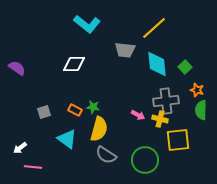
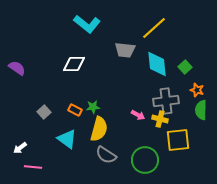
green star: rotated 16 degrees counterclockwise
gray square: rotated 24 degrees counterclockwise
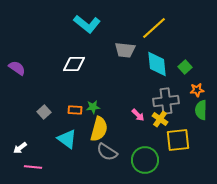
orange star: rotated 24 degrees counterclockwise
orange rectangle: rotated 24 degrees counterclockwise
pink arrow: rotated 16 degrees clockwise
yellow cross: rotated 21 degrees clockwise
gray semicircle: moved 1 px right, 3 px up
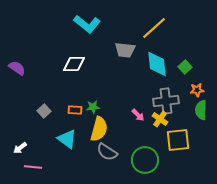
gray square: moved 1 px up
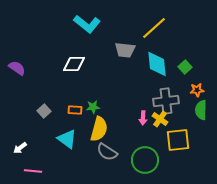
pink arrow: moved 5 px right, 3 px down; rotated 48 degrees clockwise
pink line: moved 4 px down
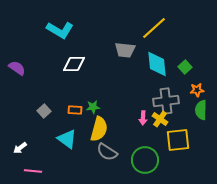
cyan L-shape: moved 27 px left, 6 px down; rotated 8 degrees counterclockwise
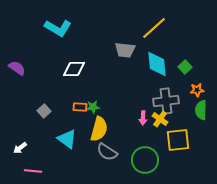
cyan L-shape: moved 2 px left, 2 px up
white diamond: moved 5 px down
orange rectangle: moved 5 px right, 3 px up
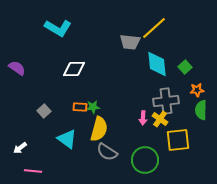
gray trapezoid: moved 5 px right, 8 px up
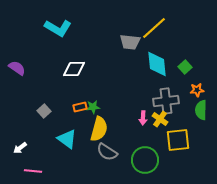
orange rectangle: rotated 16 degrees counterclockwise
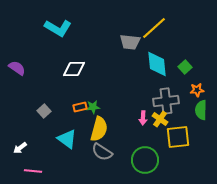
yellow square: moved 3 px up
gray semicircle: moved 5 px left
